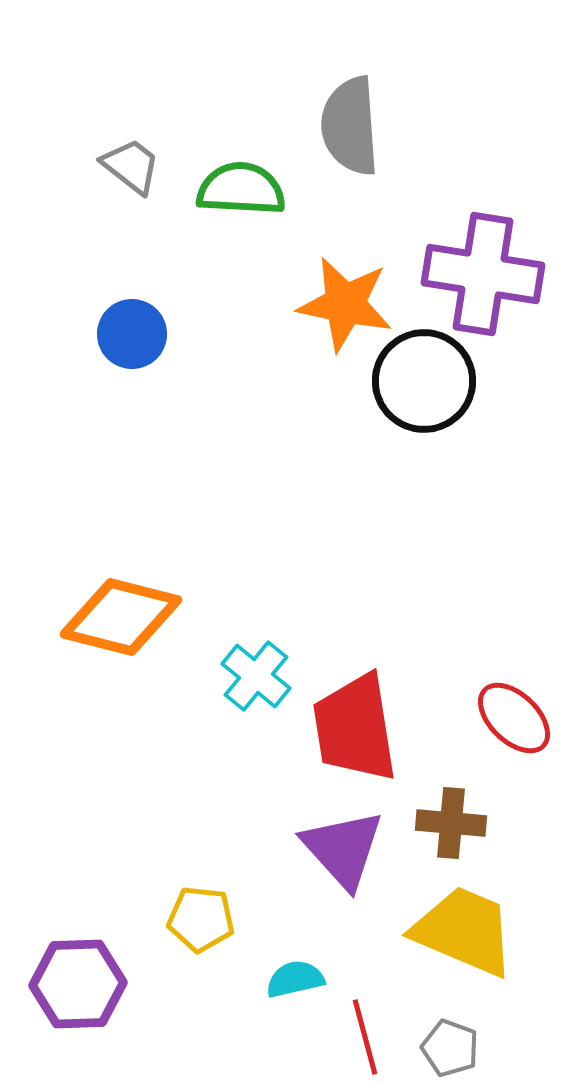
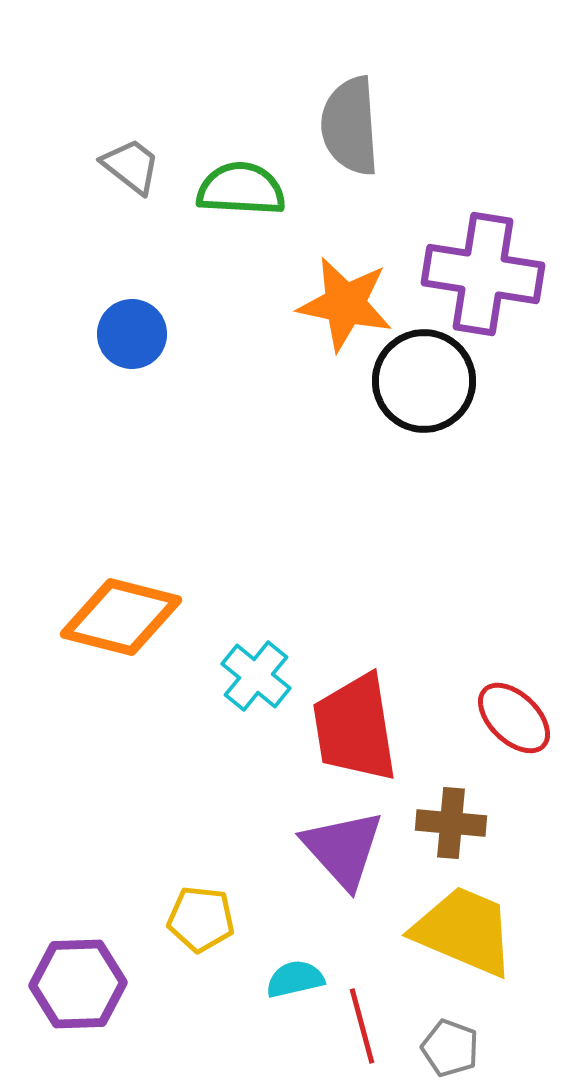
red line: moved 3 px left, 11 px up
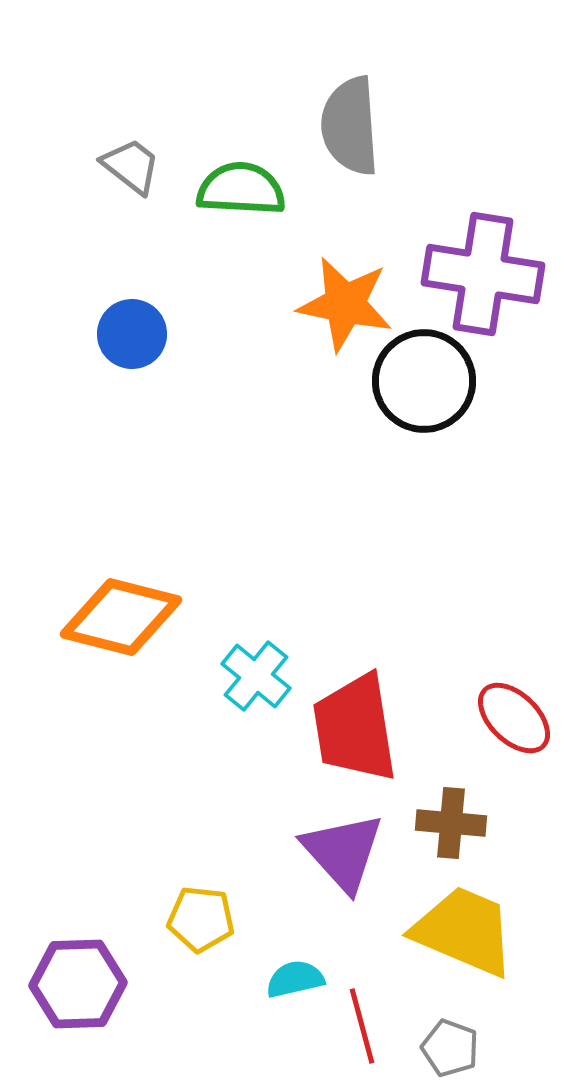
purple triangle: moved 3 px down
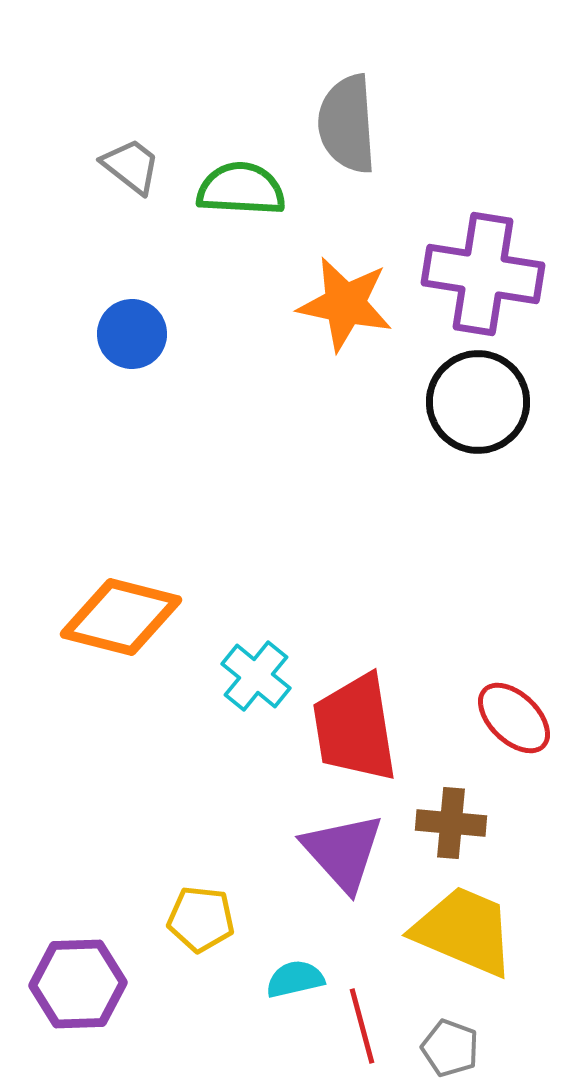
gray semicircle: moved 3 px left, 2 px up
black circle: moved 54 px right, 21 px down
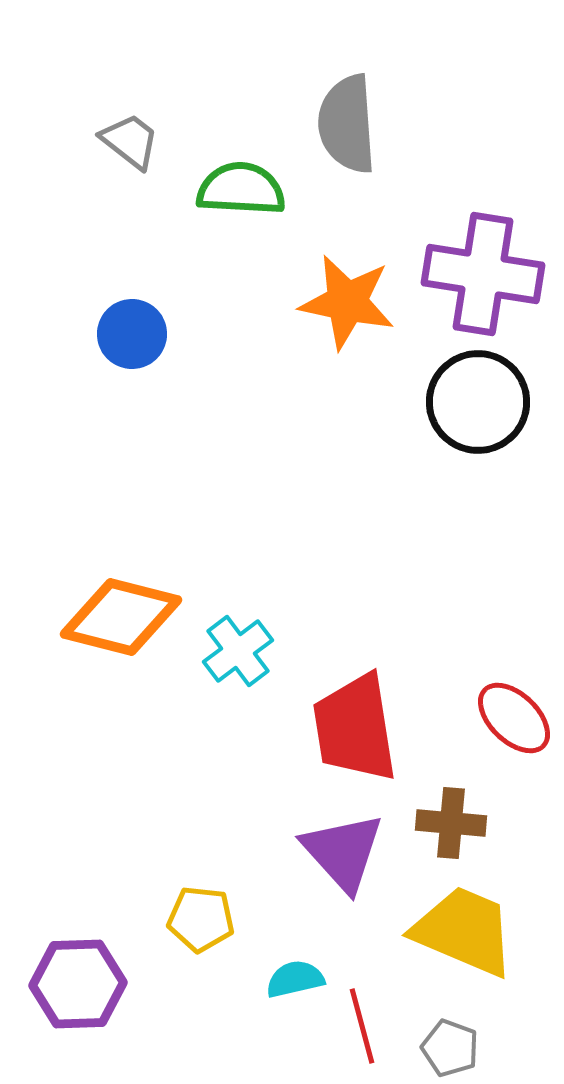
gray trapezoid: moved 1 px left, 25 px up
orange star: moved 2 px right, 2 px up
cyan cross: moved 18 px left, 25 px up; rotated 14 degrees clockwise
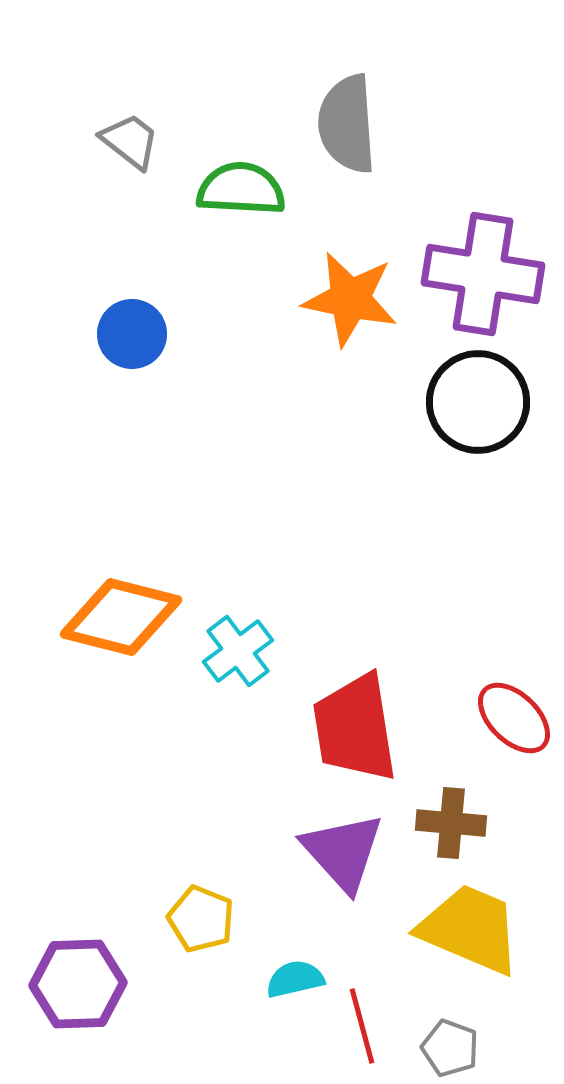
orange star: moved 3 px right, 3 px up
yellow pentagon: rotated 16 degrees clockwise
yellow trapezoid: moved 6 px right, 2 px up
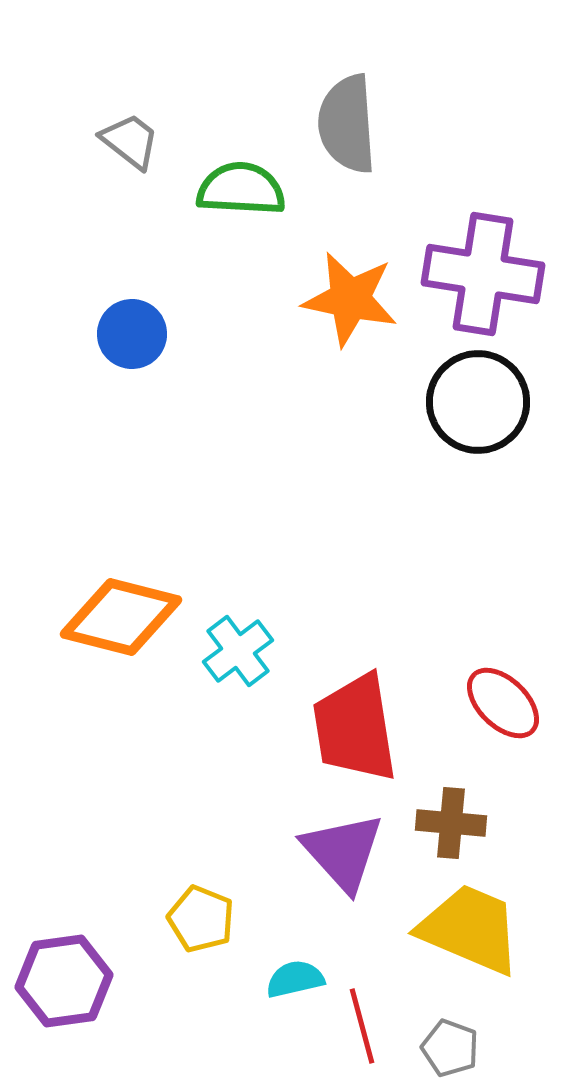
red ellipse: moved 11 px left, 15 px up
purple hexagon: moved 14 px left, 3 px up; rotated 6 degrees counterclockwise
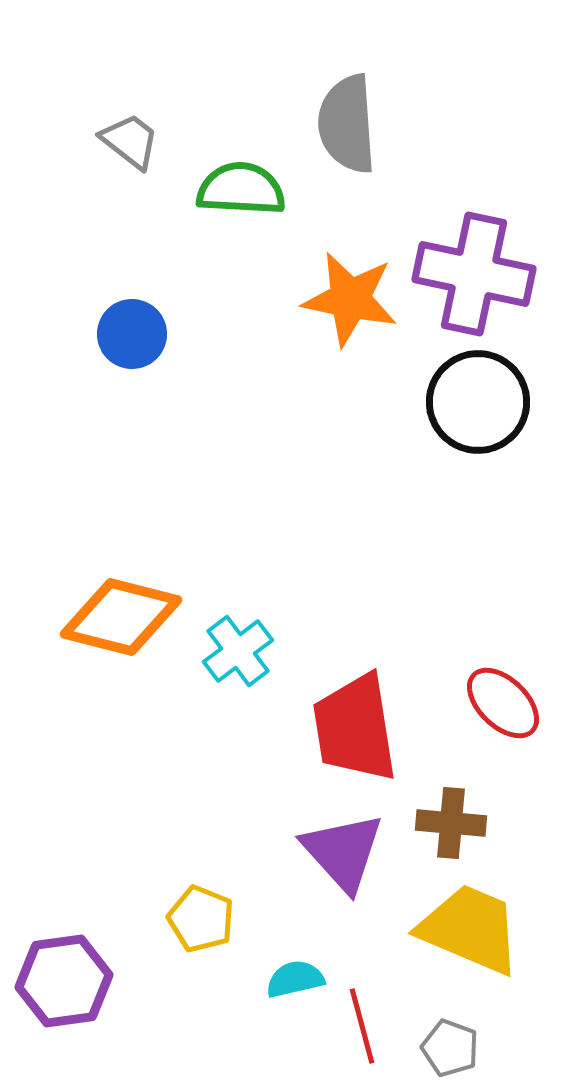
purple cross: moved 9 px left; rotated 3 degrees clockwise
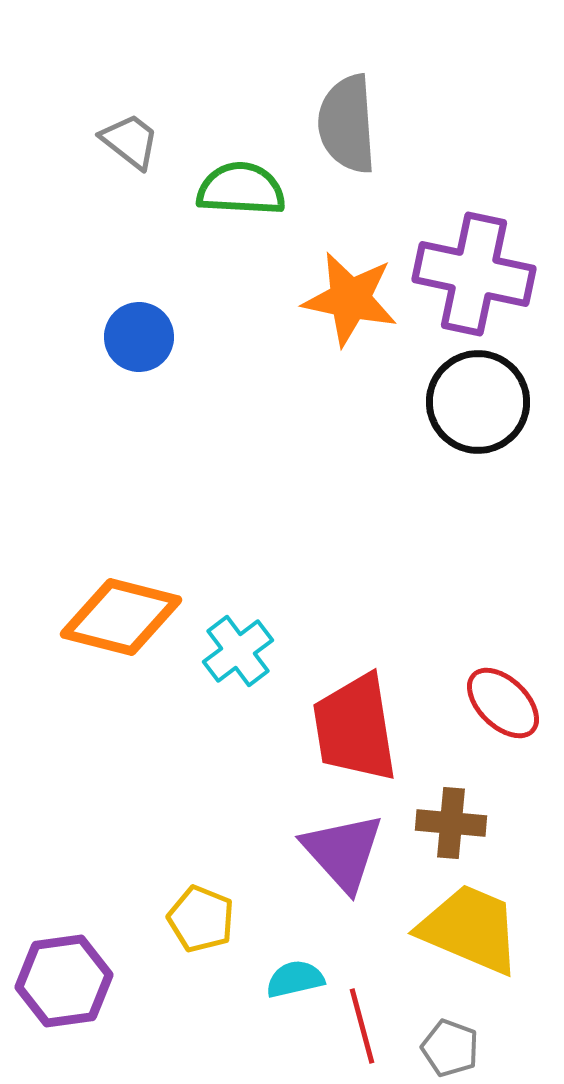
blue circle: moved 7 px right, 3 px down
